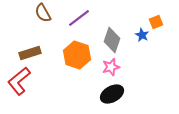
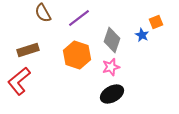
brown rectangle: moved 2 px left, 3 px up
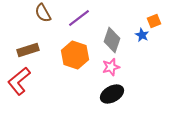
orange square: moved 2 px left, 1 px up
orange hexagon: moved 2 px left
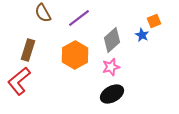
gray diamond: rotated 30 degrees clockwise
brown rectangle: rotated 55 degrees counterclockwise
orange hexagon: rotated 12 degrees clockwise
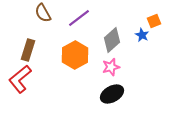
red L-shape: moved 1 px right, 2 px up
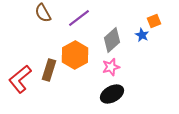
brown rectangle: moved 21 px right, 20 px down
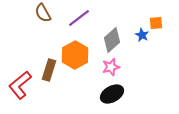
orange square: moved 2 px right, 2 px down; rotated 16 degrees clockwise
red L-shape: moved 6 px down
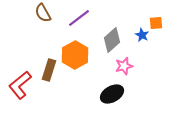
pink star: moved 13 px right, 1 px up
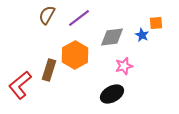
brown semicircle: moved 4 px right, 2 px down; rotated 60 degrees clockwise
gray diamond: moved 3 px up; rotated 35 degrees clockwise
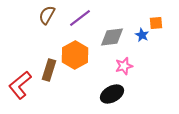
purple line: moved 1 px right
